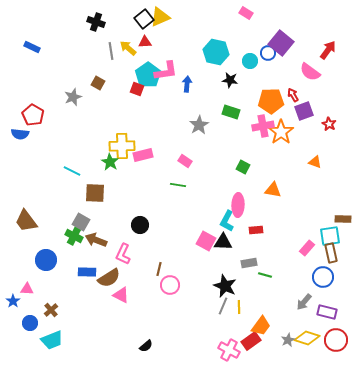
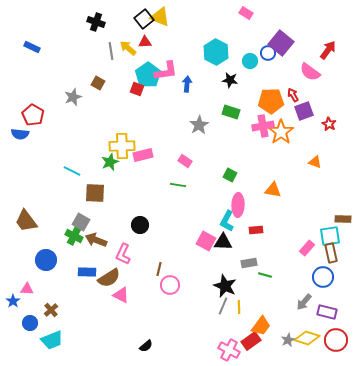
yellow triangle at (160, 17): rotated 45 degrees clockwise
cyan hexagon at (216, 52): rotated 15 degrees clockwise
green star at (110, 162): rotated 18 degrees clockwise
green square at (243, 167): moved 13 px left, 8 px down
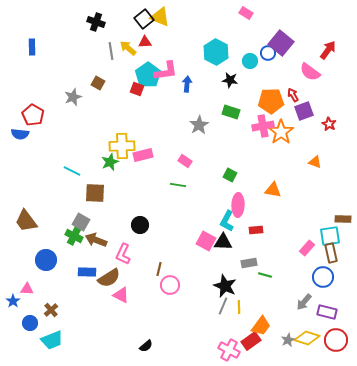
blue rectangle at (32, 47): rotated 63 degrees clockwise
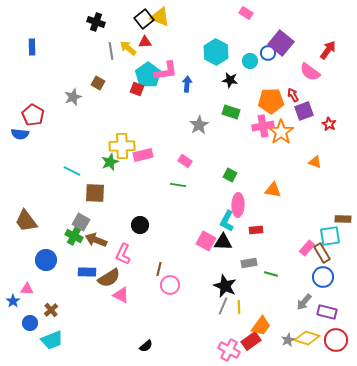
brown rectangle at (331, 253): moved 9 px left; rotated 18 degrees counterclockwise
green line at (265, 275): moved 6 px right, 1 px up
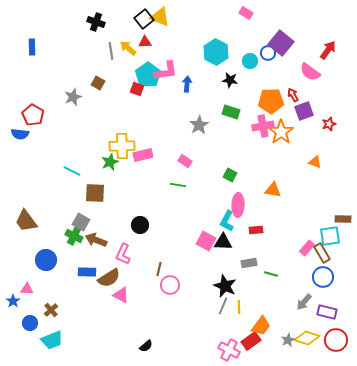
red star at (329, 124): rotated 24 degrees clockwise
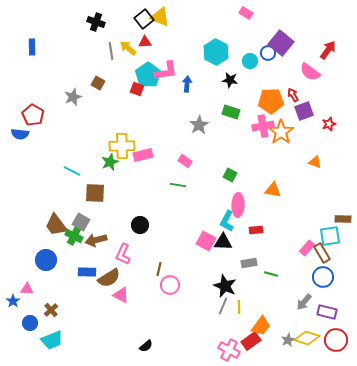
brown trapezoid at (26, 221): moved 30 px right, 4 px down
brown arrow at (96, 240): rotated 35 degrees counterclockwise
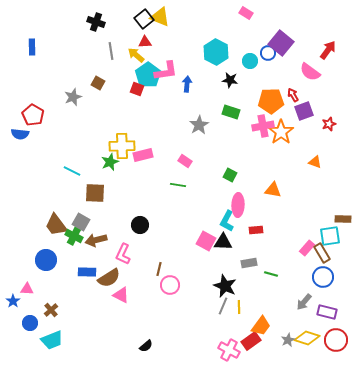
yellow arrow at (128, 48): moved 8 px right, 7 px down
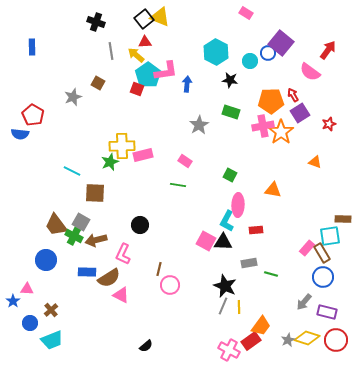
purple square at (304, 111): moved 4 px left, 2 px down; rotated 12 degrees counterclockwise
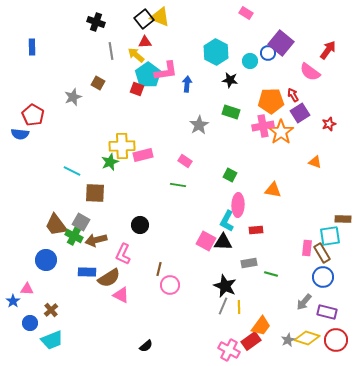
pink rectangle at (307, 248): rotated 35 degrees counterclockwise
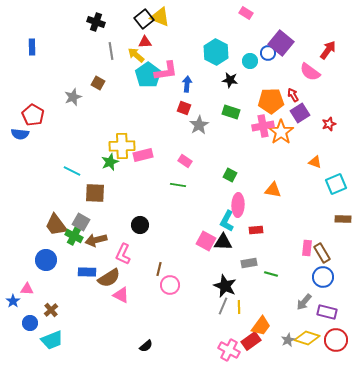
red square at (137, 89): moved 47 px right, 19 px down
cyan square at (330, 236): moved 6 px right, 52 px up; rotated 15 degrees counterclockwise
